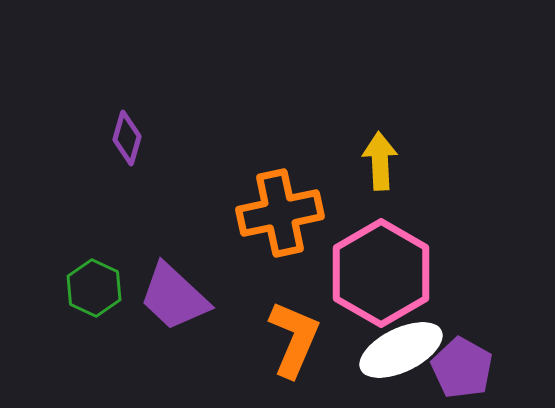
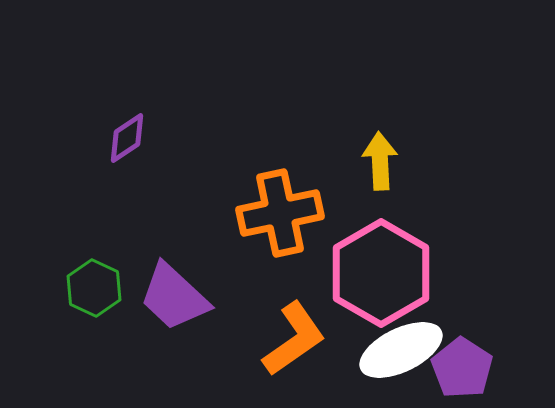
purple diamond: rotated 40 degrees clockwise
orange L-shape: rotated 32 degrees clockwise
purple pentagon: rotated 4 degrees clockwise
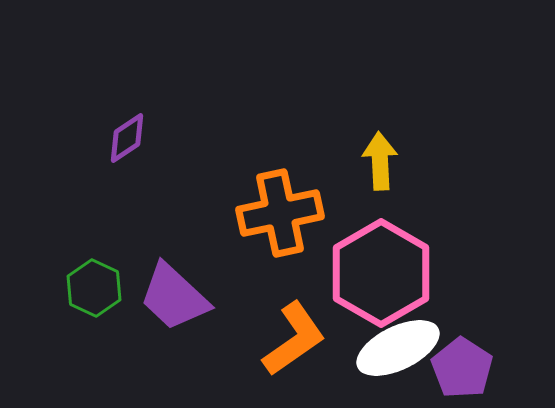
white ellipse: moved 3 px left, 2 px up
